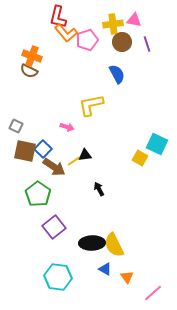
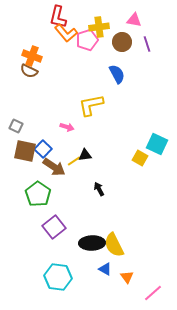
yellow cross: moved 14 px left, 3 px down
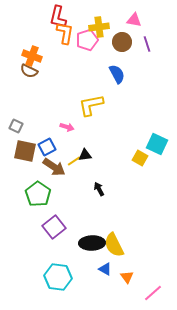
orange L-shape: moved 1 px left; rotated 130 degrees counterclockwise
blue square: moved 4 px right, 2 px up; rotated 18 degrees clockwise
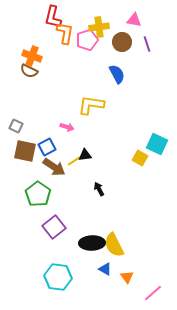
red L-shape: moved 5 px left
yellow L-shape: rotated 20 degrees clockwise
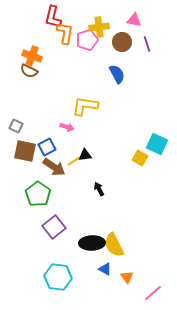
yellow L-shape: moved 6 px left, 1 px down
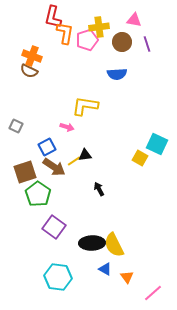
blue semicircle: rotated 114 degrees clockwise
brown square: moved 21 px down; rotated 30 degrees counterclockwise
purple square: rotated 15 degrees counterclockwise
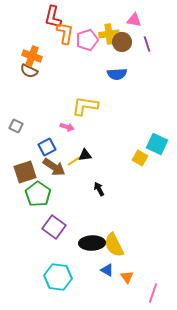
yellow cross: moved 10 px right, 7 px down
blue triangle: moved 2 px right, 1 px down
pink line: rotated 30 degrees counterclockwise
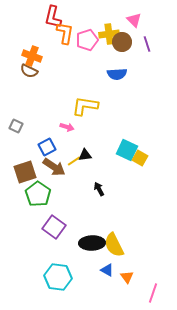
pink triangle: rotated 35 degrees clockwise
cyan square: moved 30 px left, 6 px down
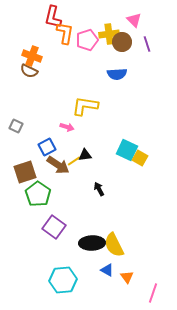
brown arrow: moved 4 px right, 2 px up
cyan hexagon: moved 5 px right, 3 px down; rotated 12 degrees counterclockwise
